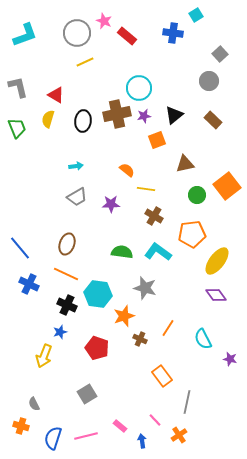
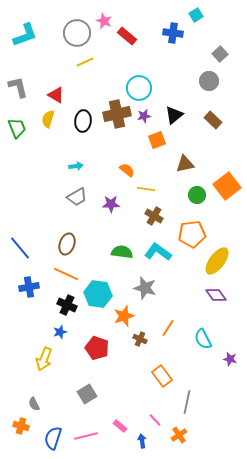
blue cross at (29, 284): moved 3 px down; rotated 36 degrees counterclockwise
yellow arrow at (44, 356): moved 3 px down
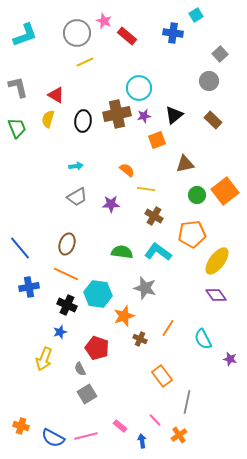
orange square at (227, 186): moved 2 px left, 5 px down
gray semicircle at (34, 404): moved 46 px right, 35 px up
blue semicircle at (53, 438): rotated 80 degrees counterclockwise
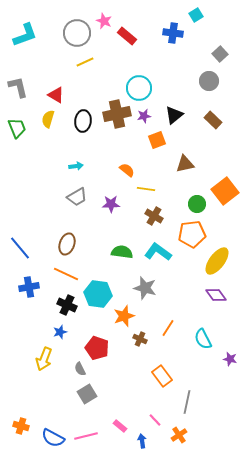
green circle at (197, 195): moved 9 px down
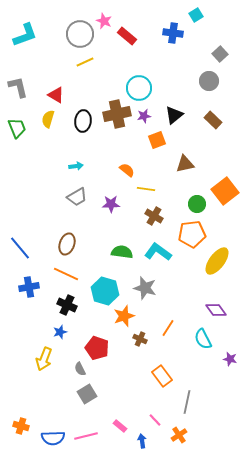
gray circle at (77, 33): moved 3 px right, 1 px down
cyan hexagon at (98, 294): moved 7 px right, 3 px up; rotated 8 degrees clockwise
purple diamond at (216, 295): moved 15 px down
blue semicircle at (53, 438): rotated 30 degrees counterclockwise
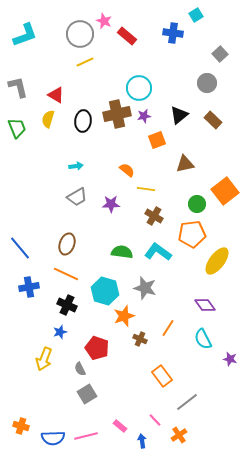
gray circle at (209, 81): moved 2 px left, 2 px down
black triangle at (174, 115): moved 5 px right
purple diamond at (216, 310): moved 11 px left, 5 px up
gray line at (187, 402): rotated 40 degrees clockwise
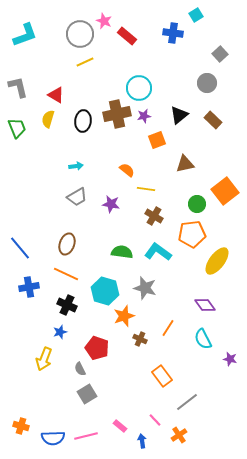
purple star at (111, 204): rotated 12 degrees clockwise
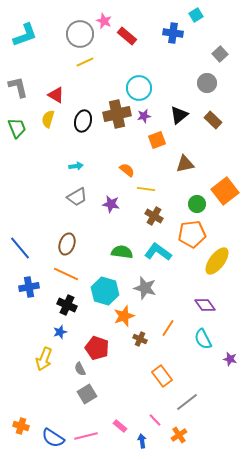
black ellipse at (83, 121): rotated 10 degrees clockwise
blue semicircle at (53, 438): rotated 35 degrees clockwise
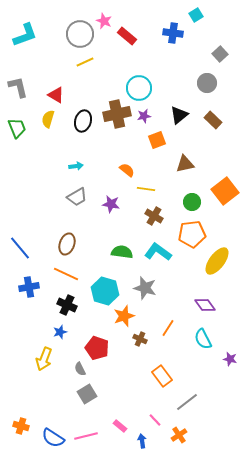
green circle at (197, 204): moved 5 px left, 2 px up
